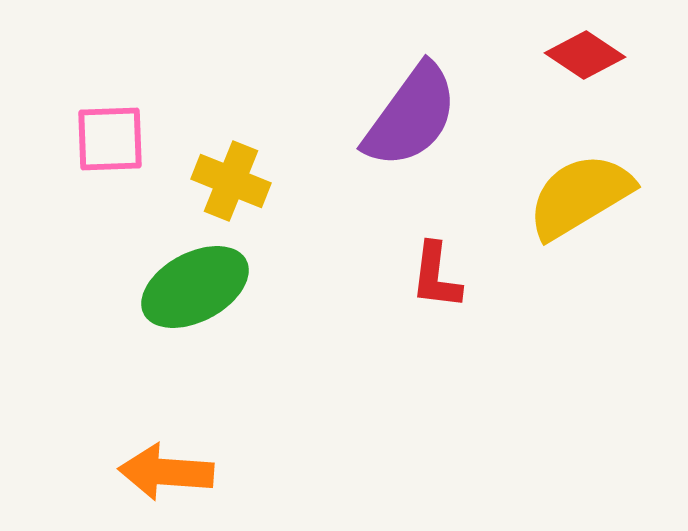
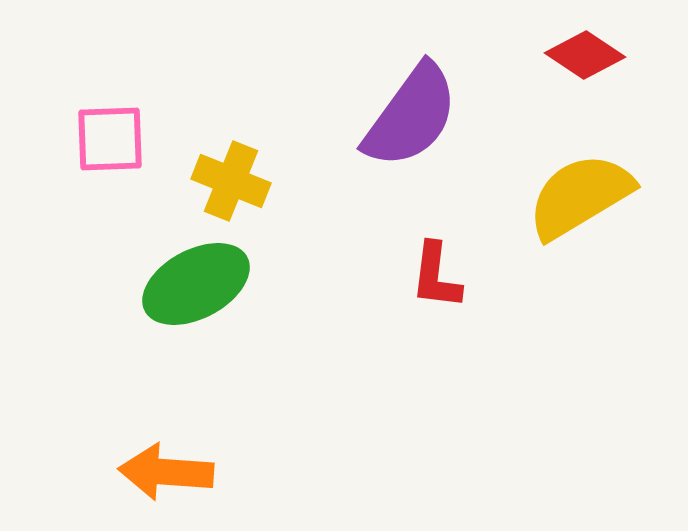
green ellipse: moved 1 px right, 3 px up
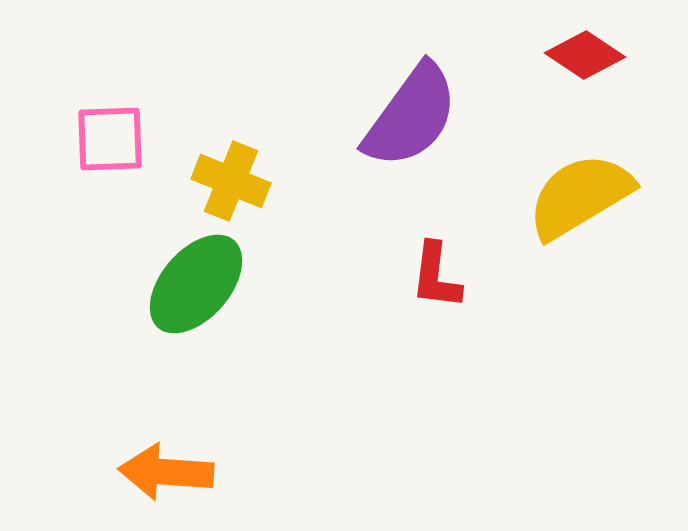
green ellipse: rotated 21 degrees counterclockwise
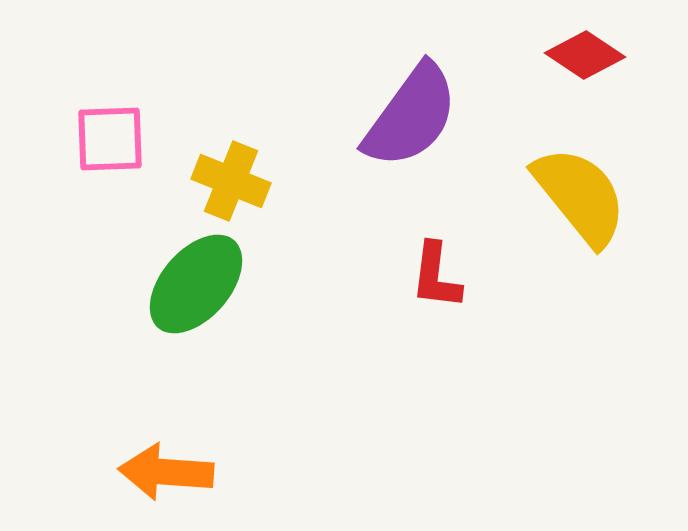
yellow semicircle: rotated 82 degrees clockwise
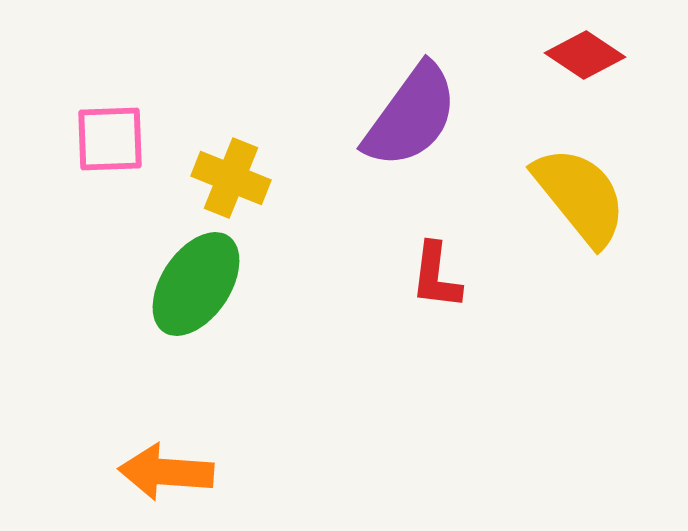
yellow cross: moved 3 px up
green ellipse: rotated 7 degrees counterclockwise
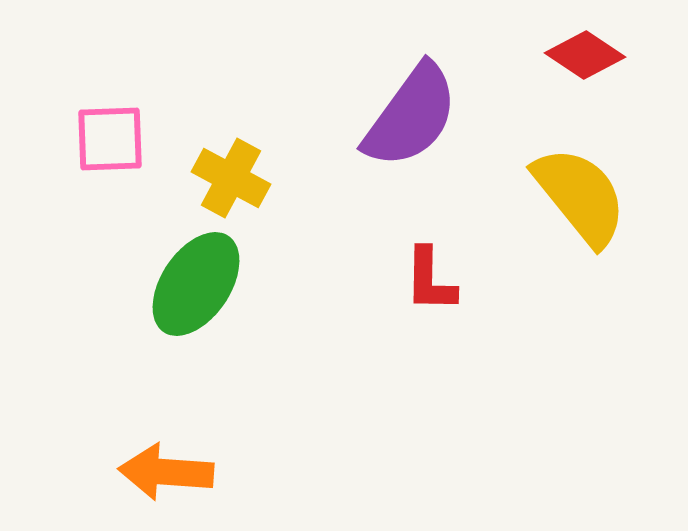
yellow cross: rotated 6 degrees clockwise
red L-shape: moved 6 px left, 4 px down; rotated 6 degrees counterclockwise
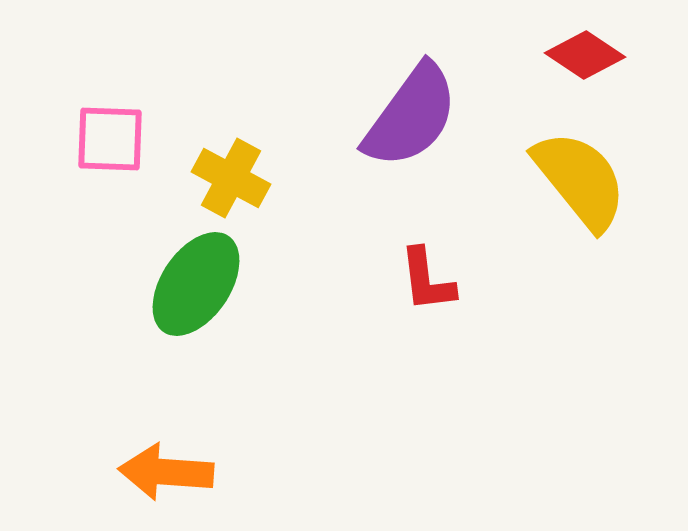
pink square: rotated 4 degrees clockwise
yellow semicircle: moved 16 px up
red L-shape: moved 3 px left; rotated 8 degrees counterclockwise
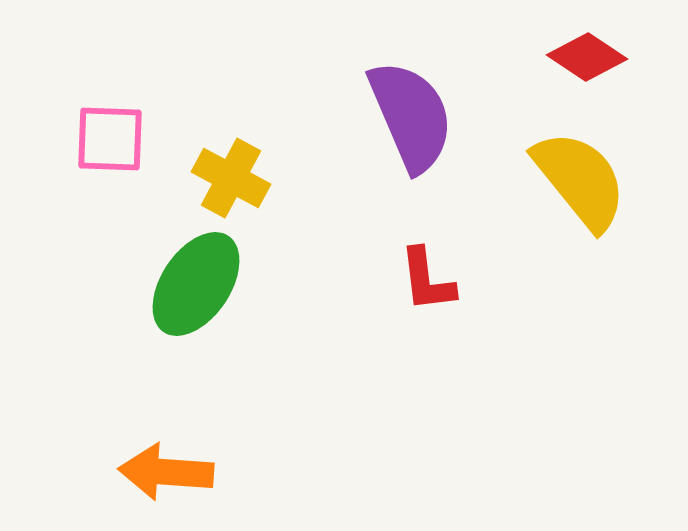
red diamond: moved 2 px right, 2 px down
purple semicircle: rotated 59 degrees counterclockwise
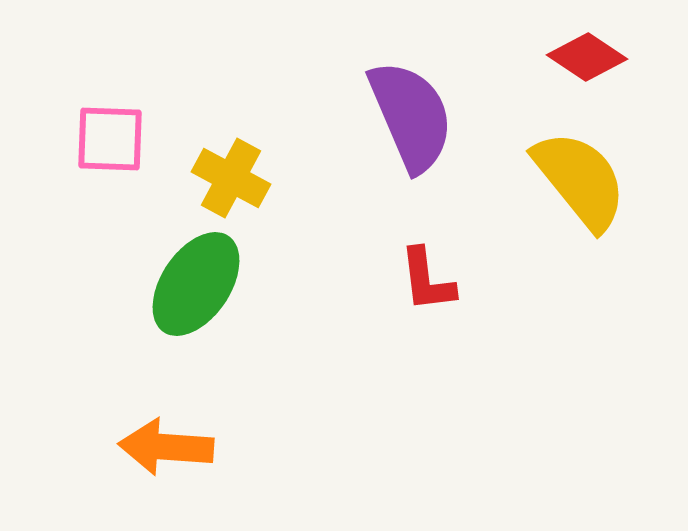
orange arrow: moved 25 px up
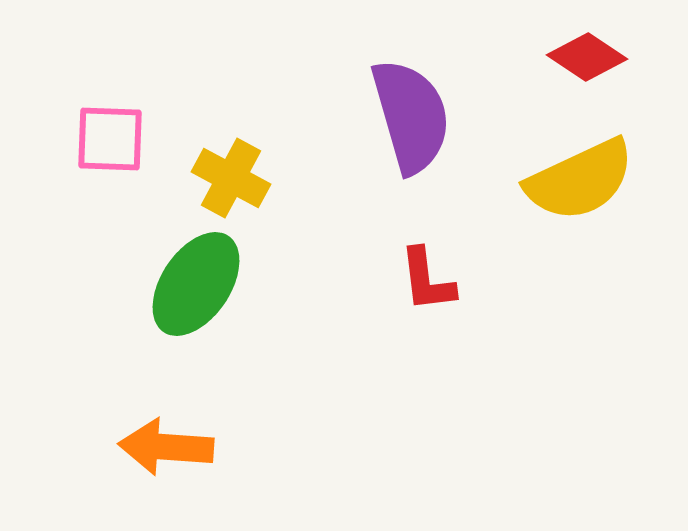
purple semicircle: rotated 7 degrees clockwise
yellow semicircle: rotated 104 degrees clockwise
